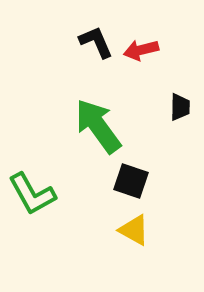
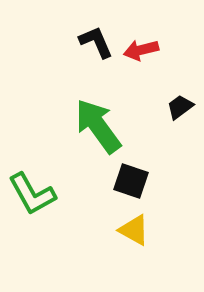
black trapezoid: rotated 128 degrees counterclockwise
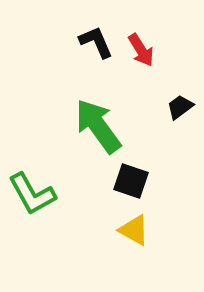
red arrow: rotated 108 degrees counterclockwise
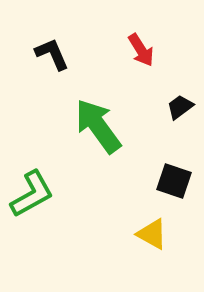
black L-shape: moved 44 px left, 12 px down
black square: moved 43 px right
green L-shape: rotated 90 degrees counterclockwise
yellow triangle: moved 18 px right, 4 px down
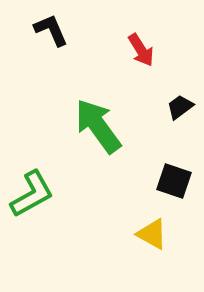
black L-shape: moved 1 px left, 24 px up
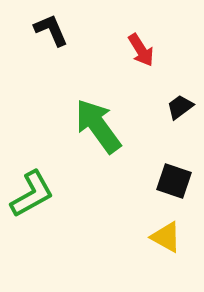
yellow triangle: moved 14 px right, 3 px down
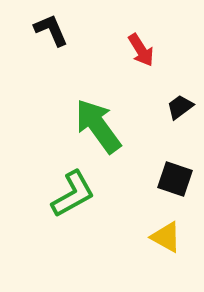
black square: moved 1 px right, 2 px up
green L-shape: moved 41 px right
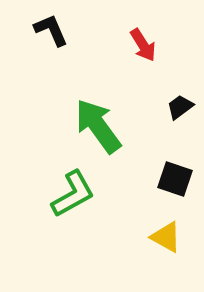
red arrow: moved 2 px right, 5 px up
